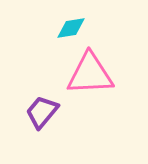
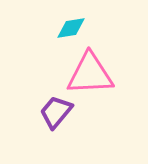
purple trapezoid: moved 14 px right
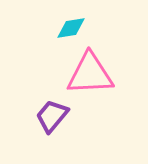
purple trapezoid: moved 4 px left, 4 px down
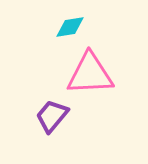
cyan diamond: moved 1 px left, 1 px up
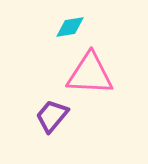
pink triangle: rotated 6 degrees clockwise
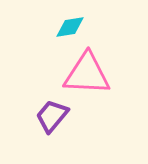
pink triangle: moved 3 px left
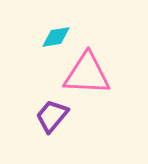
cyan diamond: moved 14 px left, 10 px down
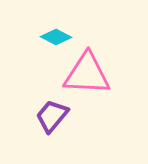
cyan diamond: rotated 36 degrees clockwise
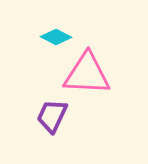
purple trapezoid: rotated 15 degrees counterclockwise
